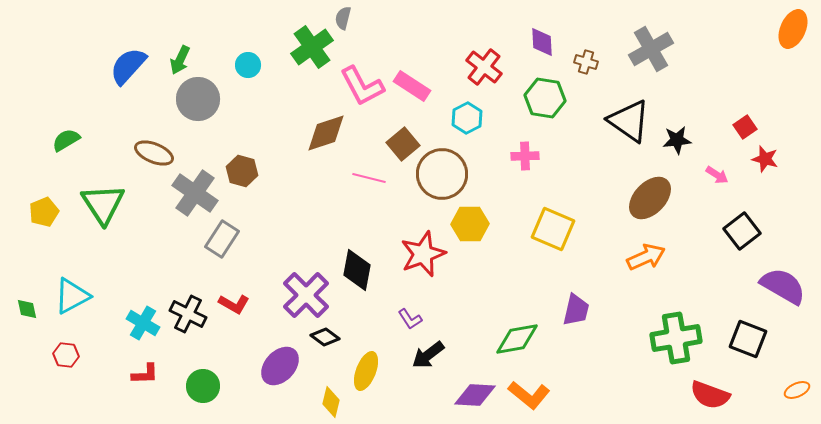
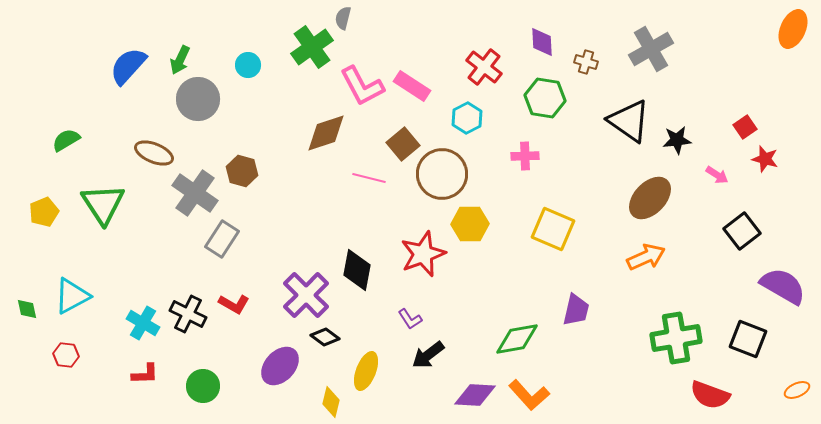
orange L-shape at (529, 395): rotated 9 degrees clockwise
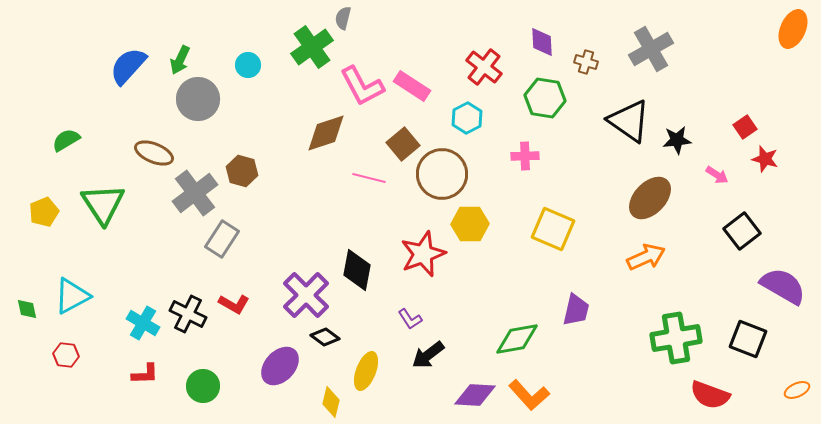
gray cross at (195, 193): rotated 18 degrees clockwise
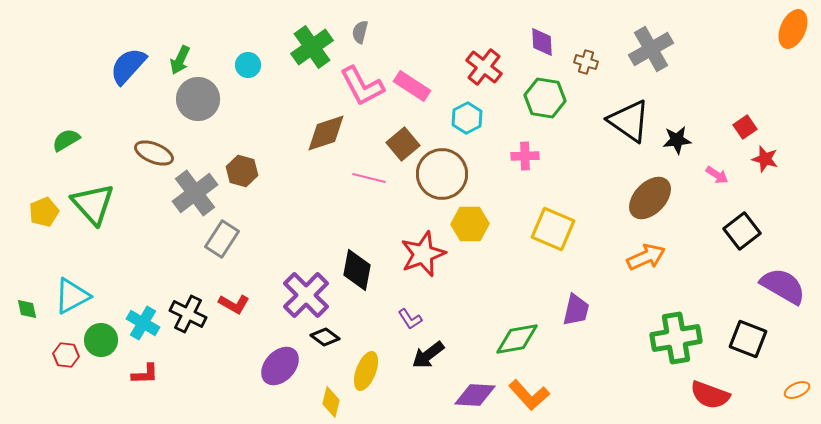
gray semicircle at (343, 18): moved 17 px right, 14 px down
green triangle at (103, 204): moved 10 px left; rotated 9 degrees counterclockwise
green circle at (203, 386): moved 102 px left, 46 px up
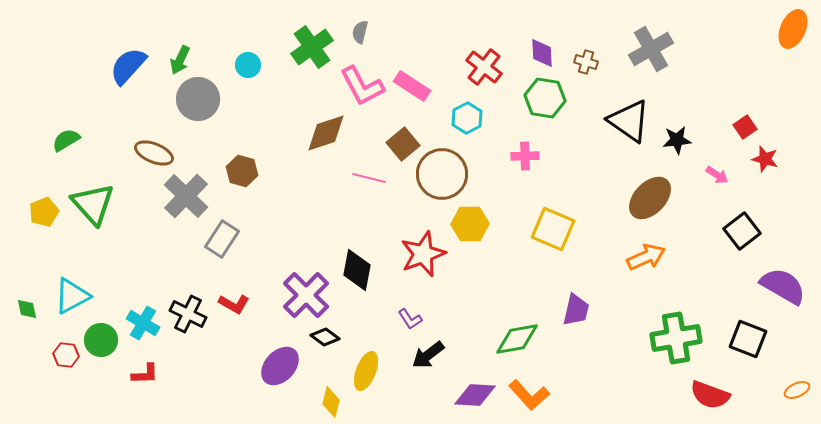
purple diamond at (542, 42): moved 11 px down
gray cross at (195, 193): moved 9 px left, 3 px down; rotated 9 degrees counterclockwise
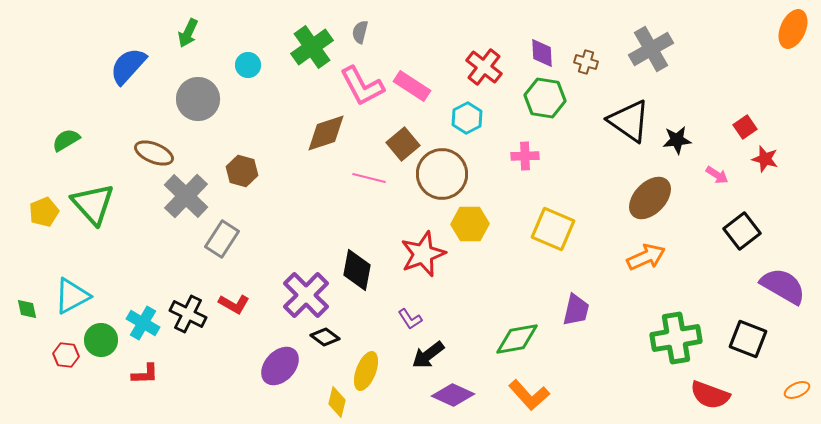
green arrow at (180, 60): moved 8 px right, 27 px up
purple diamond at (475, 395): moved 22 px left; rotated 21 degrees clockwise
yellow diamond at (331, 402): moved 6 px right
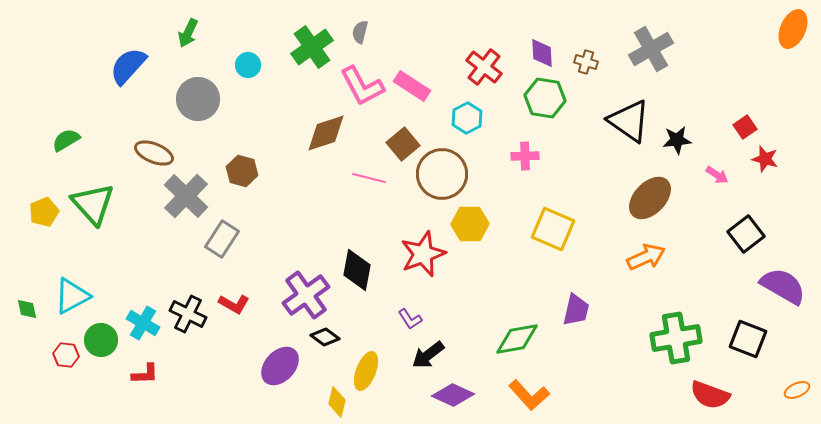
black square at (742, 231): moved 4 px right, 3 px down
purple cross at (306, 295): rotated 9 degrees clockwise
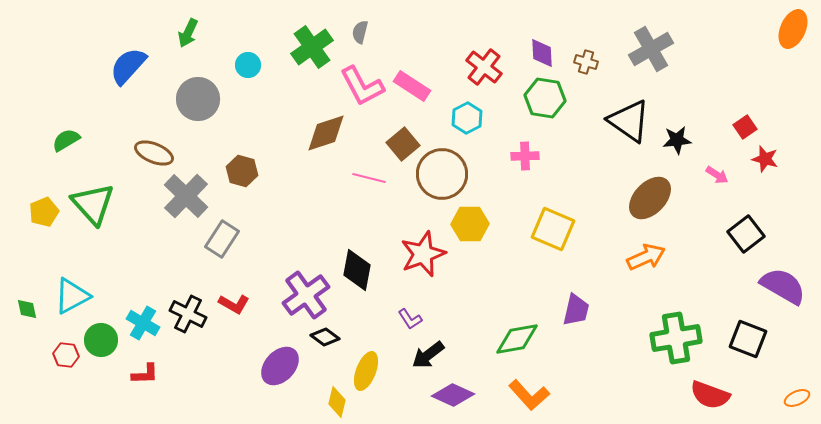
orange ellipse at (797, 390): moved 8 px down
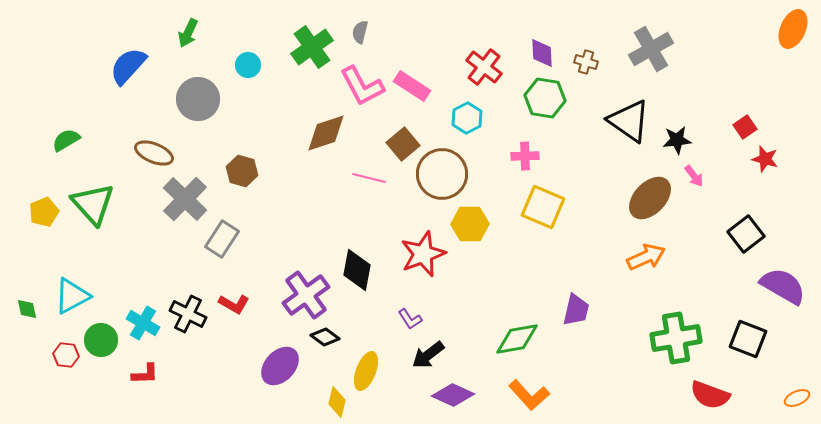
pink arrow at (717, 175): moved 23 px left, 1 px down; rotated 20 degrees clockwise
gray cross at (186, 196): moved 1 px left, 3 px down
yellow square at (553, 229): moved 10 px left, 22 px up
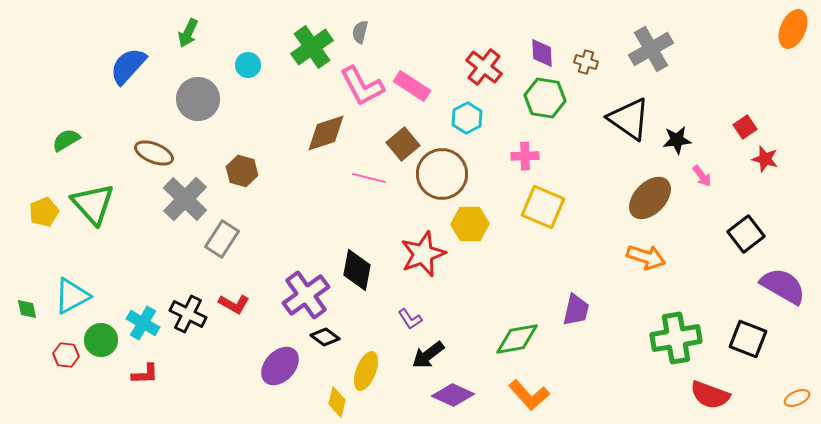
black triangle at (629, 121): moved 2 px up
pink arrow at (694, 176): moved 8 px right
orange arrow at (646, 257): rotated 42 degrees clockwise
